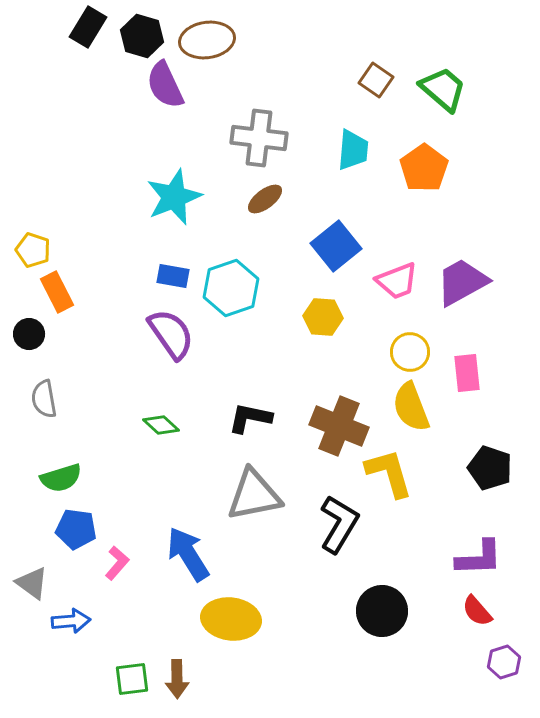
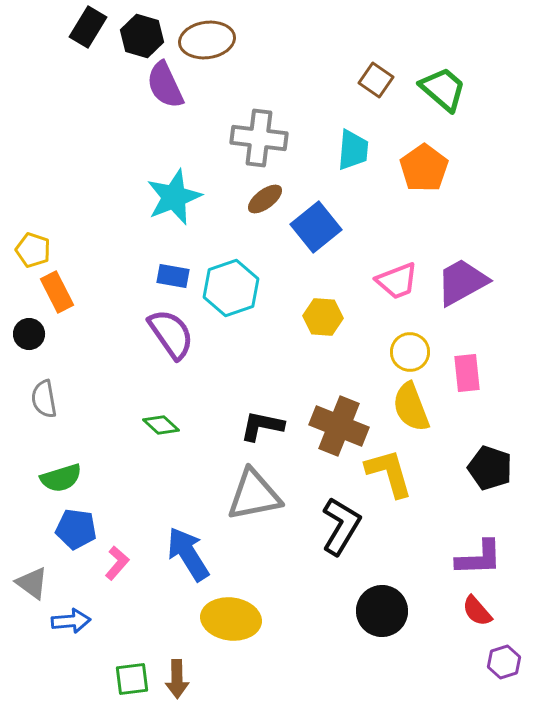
blue square at (336, 246): moved 20 px left, 19 px up
black L-shape at (250, 418): moved 12 px right, 8 px down
black L-shape at (339, 524): moved 2 px right, 2 px down
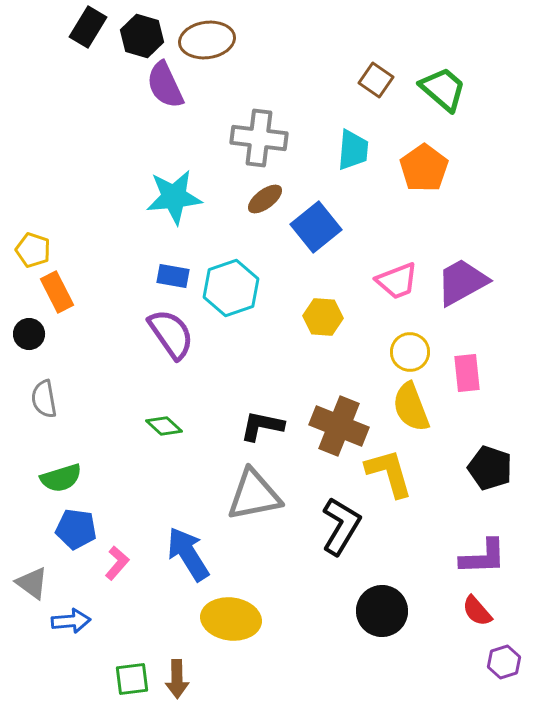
cyan star at (174, 197): rotated 16 degrees clockwise
green diamond at (161, 425): moved 3 px right, 1 px down
purple L-shape at (479, 558): moved 4 px right, 1 px up
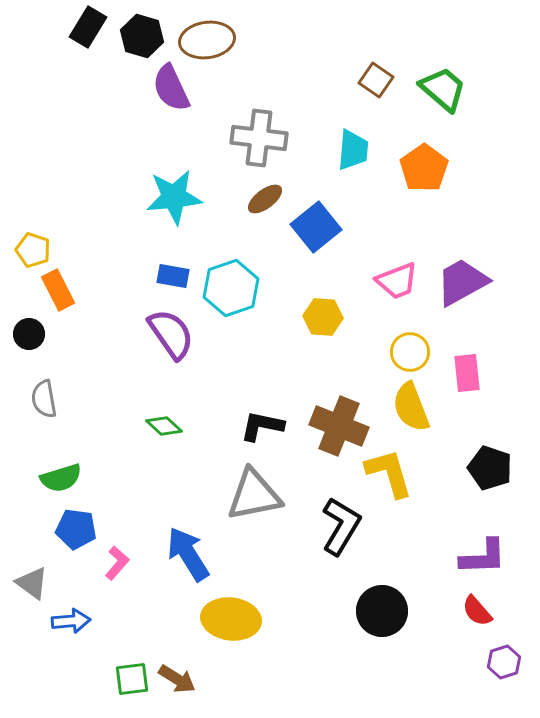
purple semicircle at (165, 85): moved 6 px right, 3 px down
orange rectangle at (57, 292): moved 1 px right, 2 px up
brown arrow at (177, 679): rotated 57 degrees counterclockwise
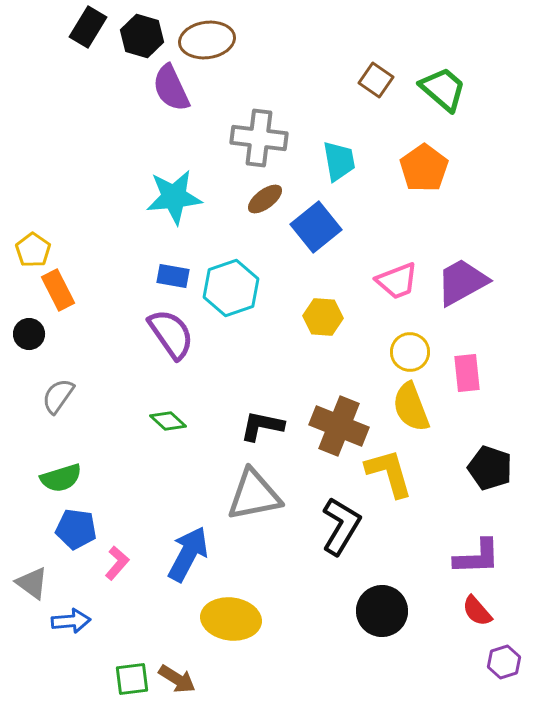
cyan trapezoid at (353, 150): moved 14 px left, 11 px down; rotated 15 degrees counterclockwise
yellow pentagon at (33, 250): rotated 16 degrees clockwise
gray semicircle at (44, 399): moved 14 px right, 3 px up; rotated 45 degrees clockwise
green diamond at (164, 426): moved 4 px right, 5 px up
blue arrow at (188, 554): rotated 60 degrees clockwise
purple L-shape at (483, 557): moved 6 px left
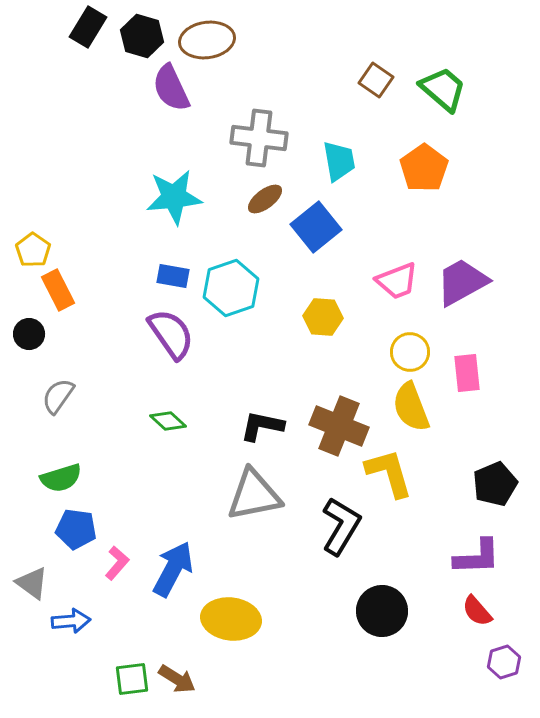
black pentagon at (490, 468): moved 5 px right, 16 px down; rotated 30 degrees clockwise
blue arrow at (188, 554): moved 15 px left, 15 px down
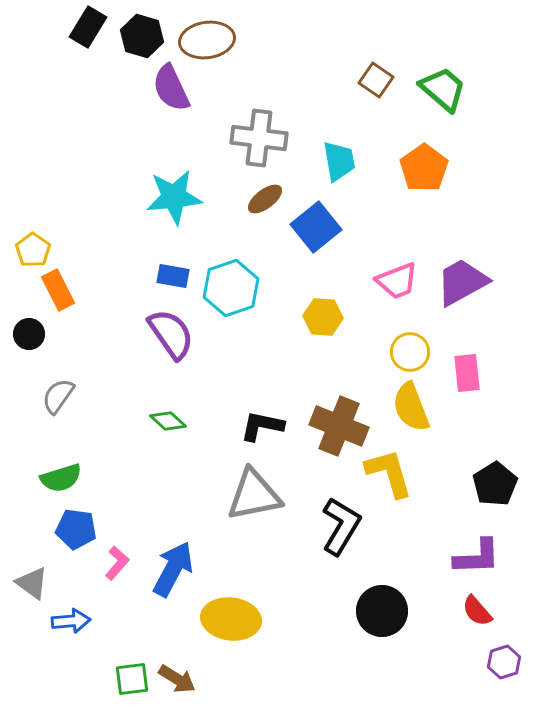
black pentagon at (495, 484): rotated 9 degrees counterclockwise
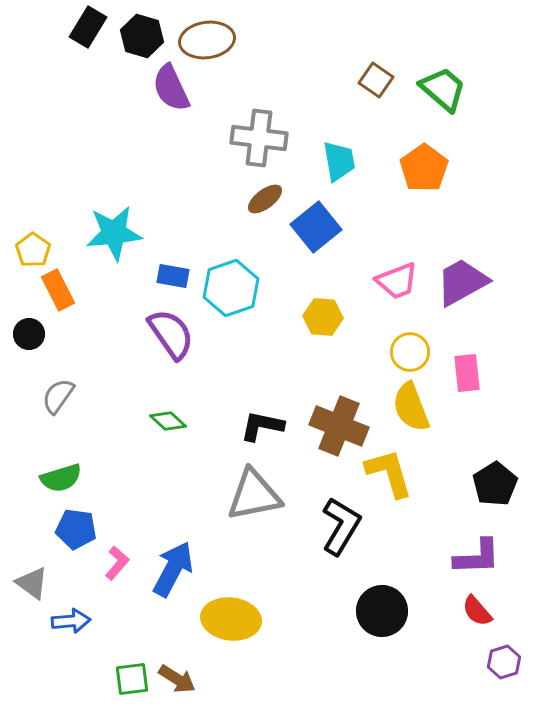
cyan star at (174, 197): moved 60 px left, 36 px down
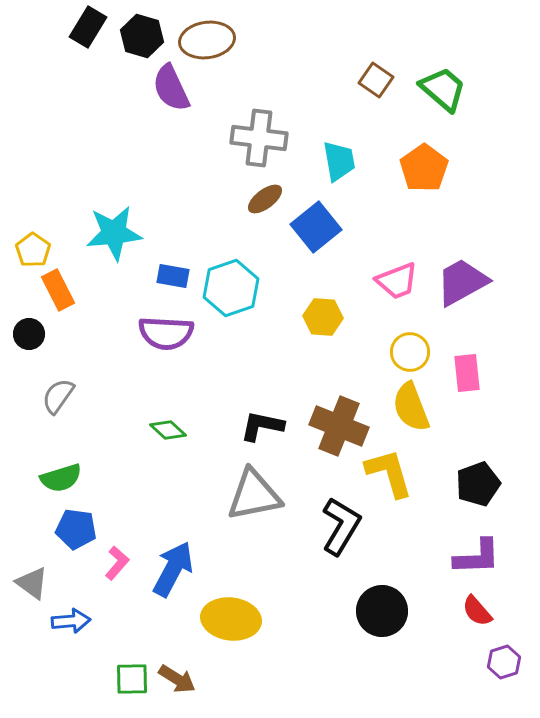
purple semicircle at (171, 334): moved 5 px left, 1 px up; rotated 128 degrees clockwise
green diamond at (168, 421): moved 9 px down
black pentagon at (495, 484): moved 17 px left; rotated 12 degrees clockwise
green square at (132, 679): rotated 6 degrees clockwise
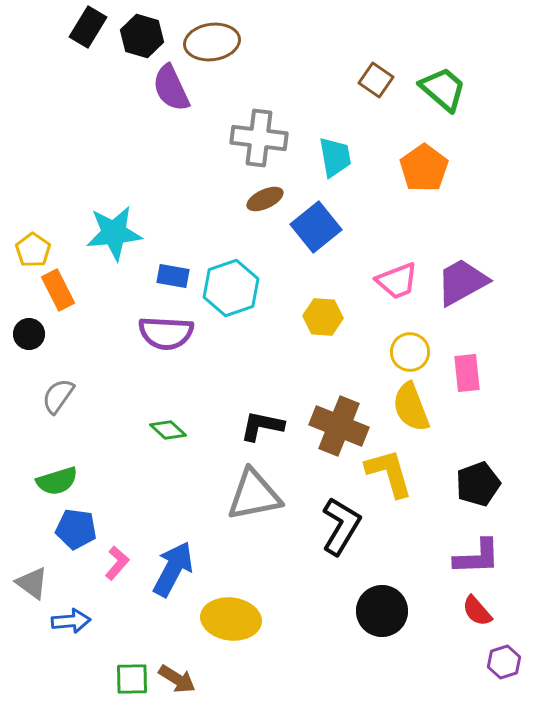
brown ellipse at (207, 40): moved 5 px right, 2 px down
cyan trapezoid at (339, 161): moved 4 px left, 4 px up
brown ellipse at (265, 199): rotated 12 degrees clockwise
green semicircle at (61, 478): moved 4 px left, 3 px down
